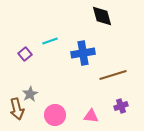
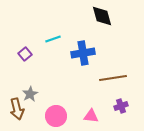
cyan line: moved 3 px right, 2 px up
brown line: moved 3 px down; rotated 8 degrees clockwise
pink circle: moved 1 px right, 1 px down
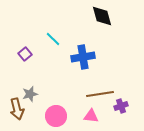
cyan line: rotated 63 degrees clockwise
blue cross: moved 4 px down
brown line: moved 13 px left, 16 px down
gray star: rotated 14 degrees clockwise
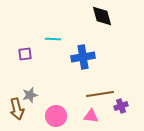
cyan line: rotated 42 degrees counterclockwise
purple square: rotated 32 degrees clockwise
gray star: moved 1 px down
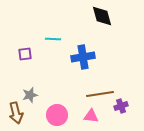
brown arrow: moved 1 px left, 4 px down
pink circle: moved 1 px right, 1 px up
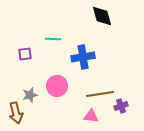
pink circle: moved 29 px up
